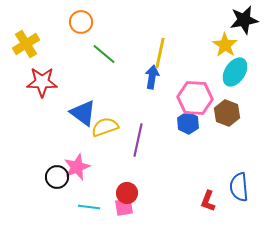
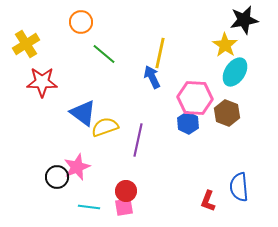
blue arrow: rotated 35 degrees counterclockwise
red circle: moved 1 px left, 2 px up
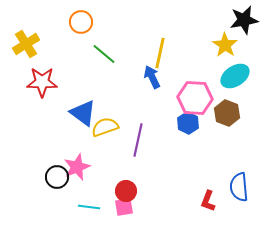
cyan ellipse: moved 4 px down; rotated 24 degrees clockwise
